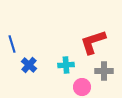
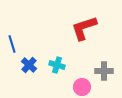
red L-shape: moved 9 px left, 14 px up
cyan cross: moved 9 px left; rotated 21 degrees clockwise
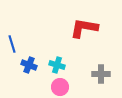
red L-shape: rotated 28 degrees clockwise
blue cross: rotated 21 degrees counterclockwise
gray cross: moved 3 px left, 3 px down
pink circle: moved 22 px left
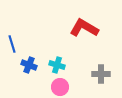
red L-shape: rotated 20 degrees clockwise
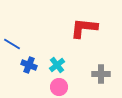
red L-shape: rotated 24 degrees counterclockwise
blue line: rotated 42 degrees counterclockwise
cyan cross: rotated 35 degrees clockwise
pink circle: moved 1 px left
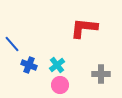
blue line: rotated 18 degrees clockwise
pink circle: moved 1 px right, 2 px up
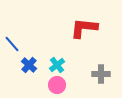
blue cross: rotated 21 degrees clockwise
pink circle: moved 3 px left
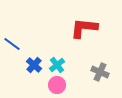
blue line: rotated 12 degrees counterclockwise
blue cross: moved 5 px right
gray cross: moved 1 px left, 2 px up; rotated 24 degrees clockwise
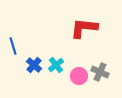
blue line: moved 1 px right, 2 px down; rotated 36 degrees clockwise
cyan cross: moved 1 px left
pink circle: moved 22 px right, 9 px up
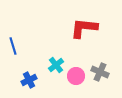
blue cross: moved 5 px left, 15 px down; rotated 21 degrees clockwise
pink circle: moved 3 px left
